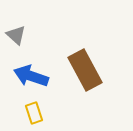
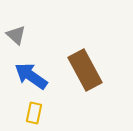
blue arrow: rotated 16 degrees clockwise
yellow rectangle: rotated 30 degrees clockwise
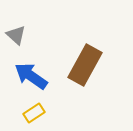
brown rectangle: moved 5 px up; rotated 57 degrees clockwise
yellow rectangle: rotated 45 degrees clockwise
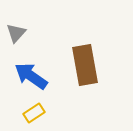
gray triangle: moved 2 px up; rotated 30 degrees clockwise
brown rectangle: rotated 39 degrees counterclockwise
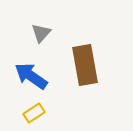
gray triangle: moved 25 px right
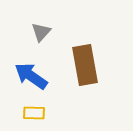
gray triangle: moved 1 px up
yellow rectangle: rotated 35 degrees clockwise
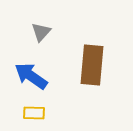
brown rectangle: moved 7 px right; rotated 15 degrees clockwise
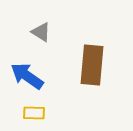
gray triangle: rotated 40 degrees counterclockwise
blue arrow: moved 4 px left
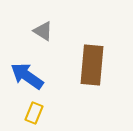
gray triangle: moved 2 px right, 1 px up
yellow rectangle: rotated 70 degrees counterclockwise
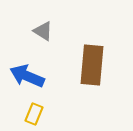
blue arrow: rotated 12 degrees counterclockwise
yellow rectangle: moved 1 px down
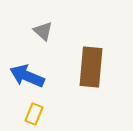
gray triangle: rotated 10 degrees clockwise
brown rectangle: moved 1 px left, 2 px down
